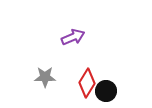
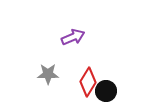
gray star: moved 3 px right, 3 px up
red diamond: moved 1 px right, 1 px up
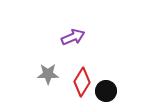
red diamond: moved 6 px left
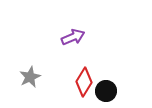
gray star: moved 18 px left, 3 px down; rotated 25 degrees counterclockwise
red diamond: moved 2 px right
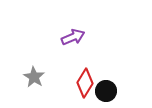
gray star: moved 4 px right; rotated 15 degrees counterclockwise
red diamond: moved 1 px right, 1 px down
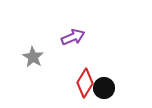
gray star: moved 1 px left, 20 px up
black circle: moved 2 px left, 3 px up
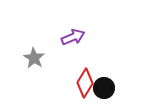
gray star: moved 1 px right, 1 px down
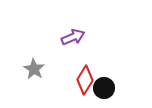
gray star: moved 11 px down
red diamond: moved 3 px up
